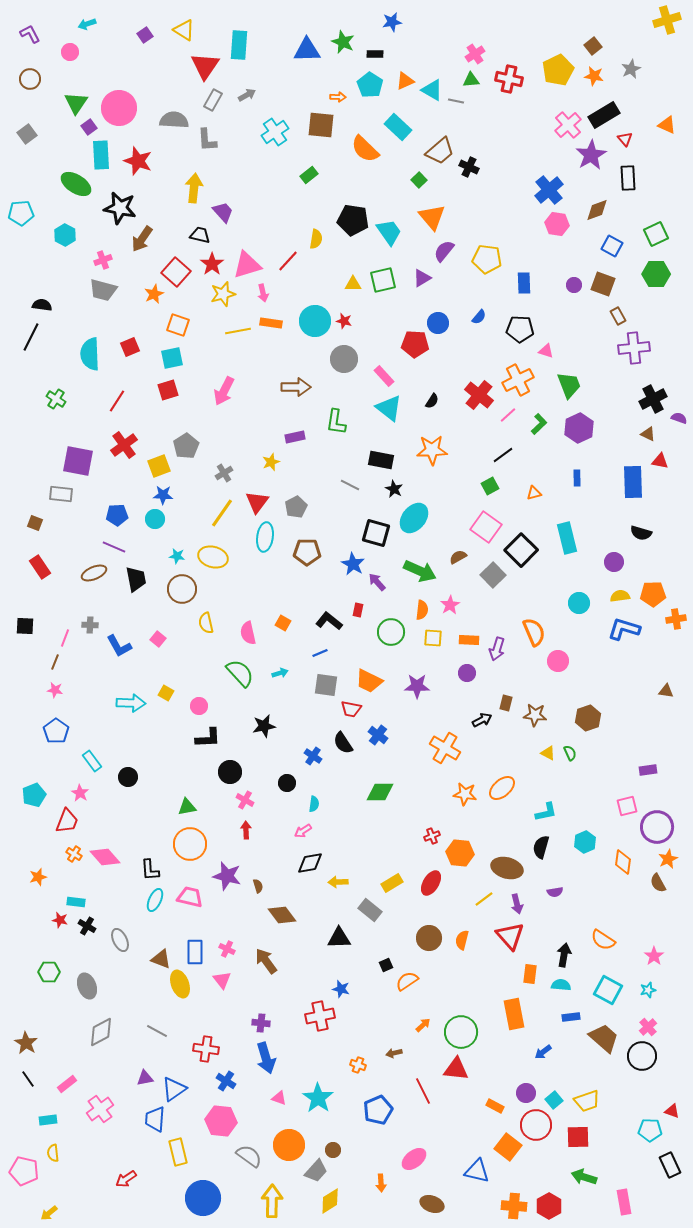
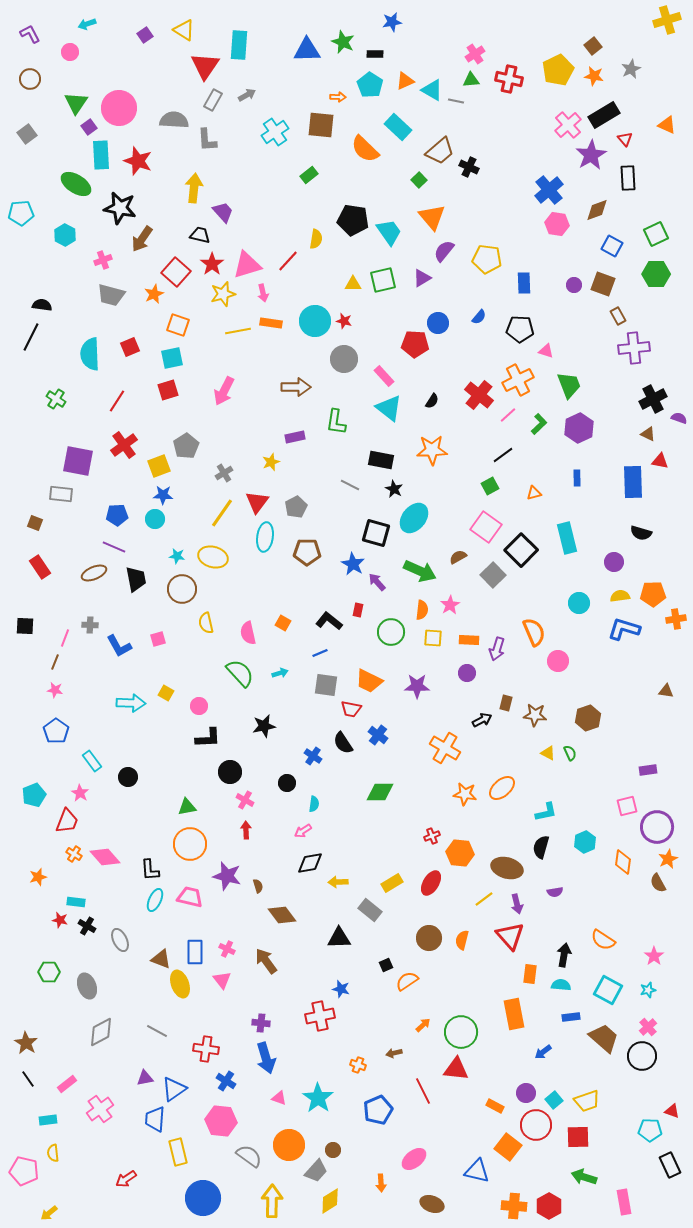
gray trapezoid at (103, 290): moved 8 px right, 5 px down
pink square at (158, 639): rotated 35 degrees clockwise
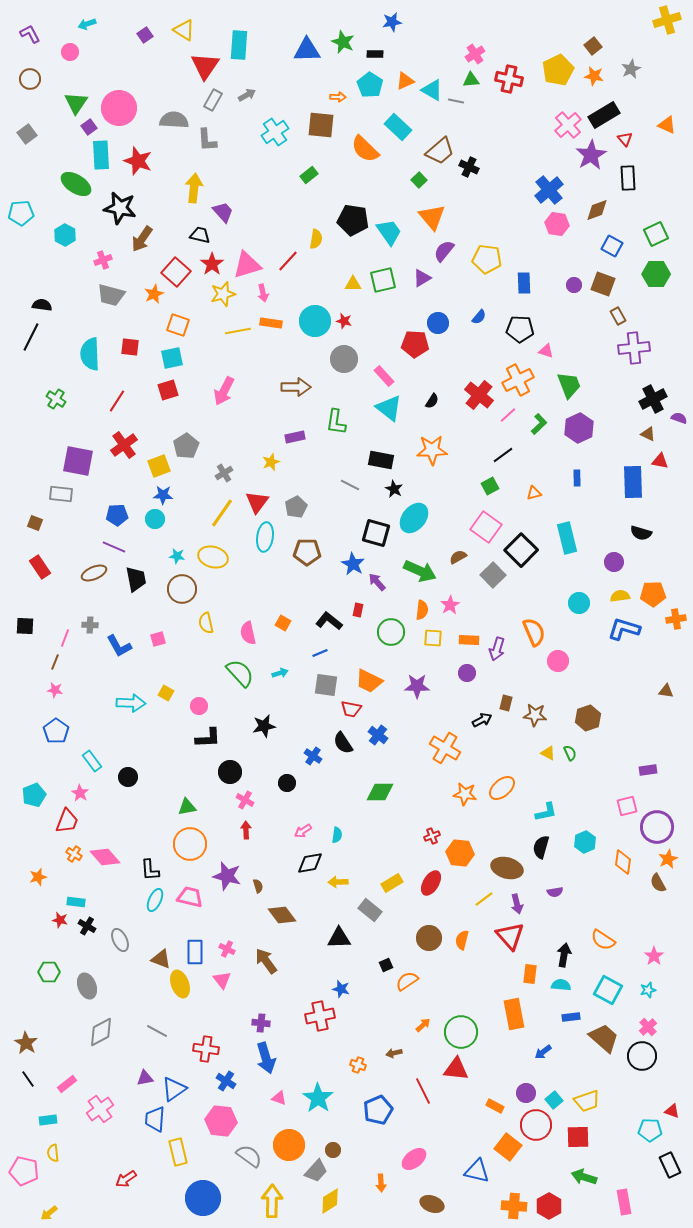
red square at (130, 347): rotated 30 degrees clockwise
cyan semicircle at (314, 804): moved 23 px right, 31 px down
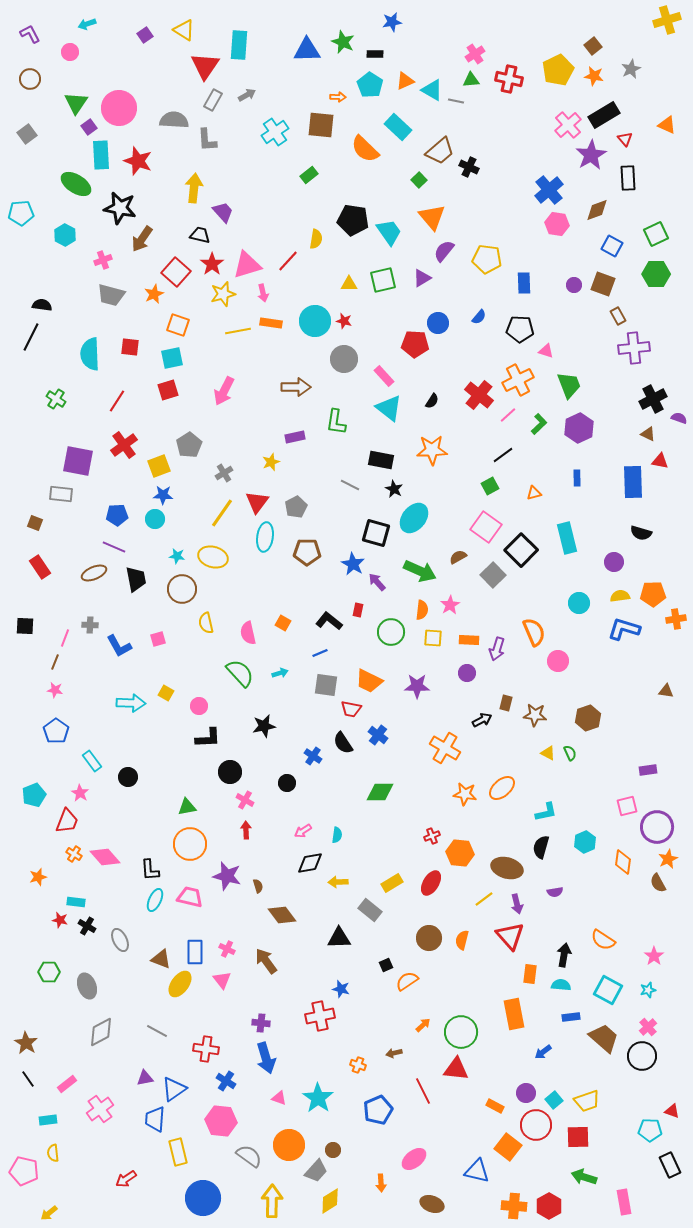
yellow triangle at (353, 284): moved 4 px left
gray pentagon at (186, 446): moved 3 px right, 1 px up
yellow ellipse at (180, 984): rotated 56 degrees clockwise
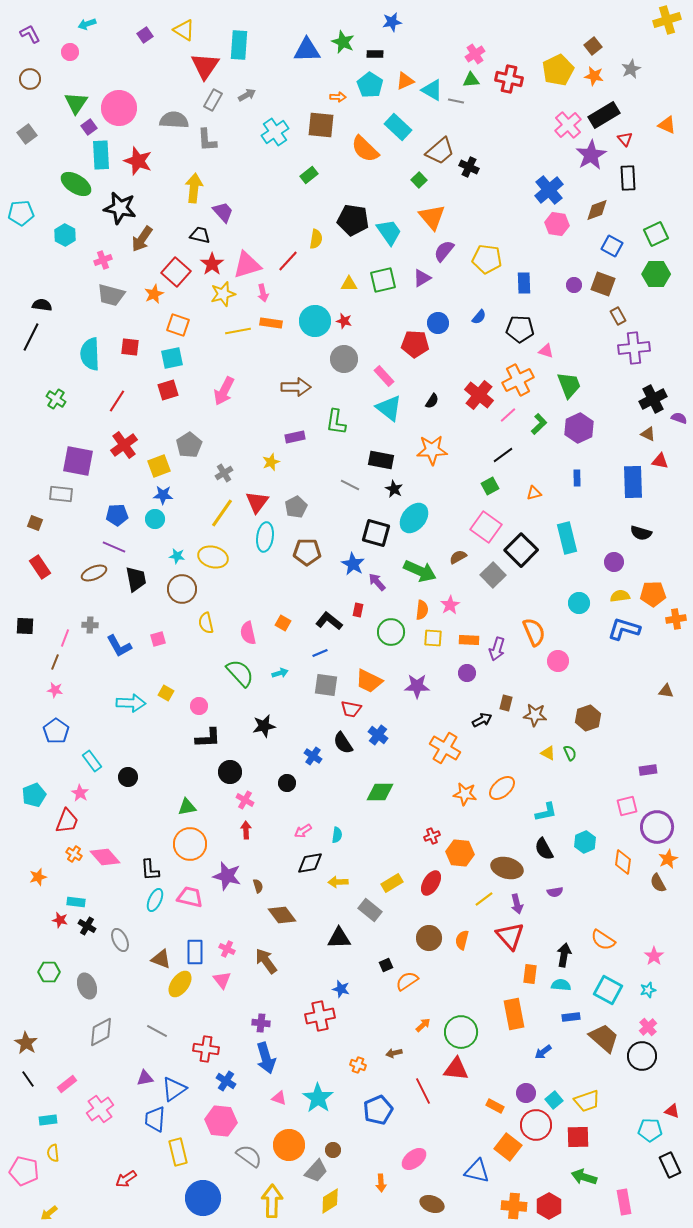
black semicircle at (541, 847): moved 3 px right, 2 px down; rotated 45 degrees counterclockwise
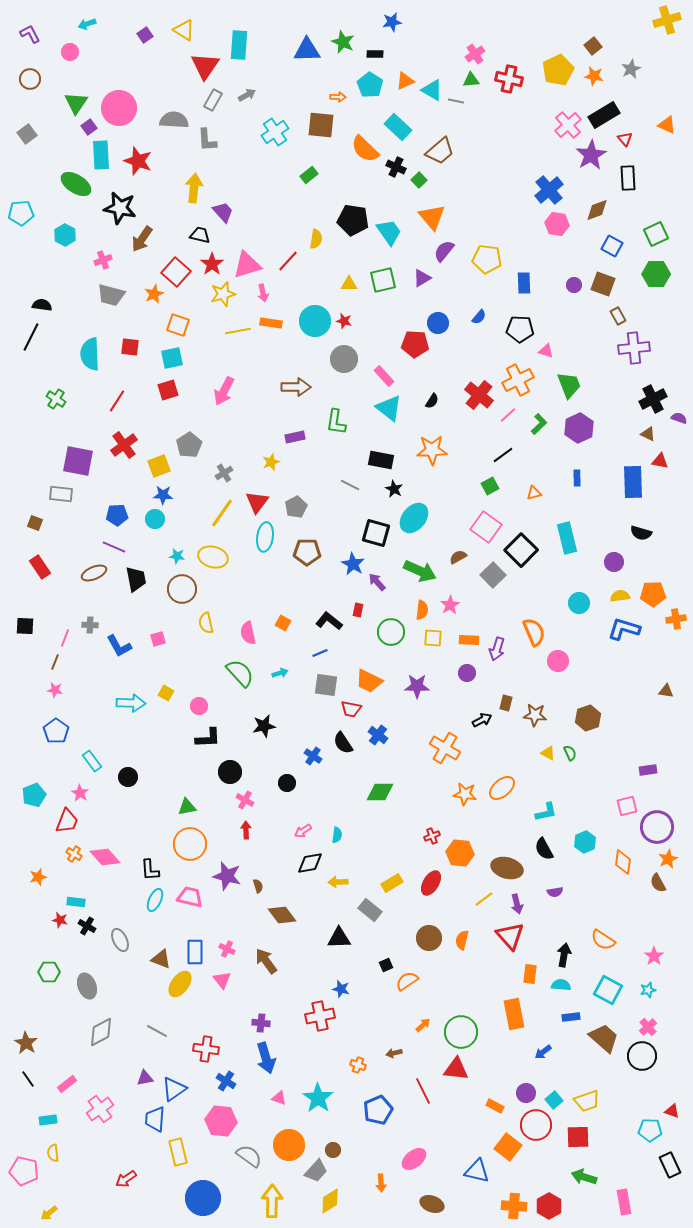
black cross at (469, 167): moved 73 px left
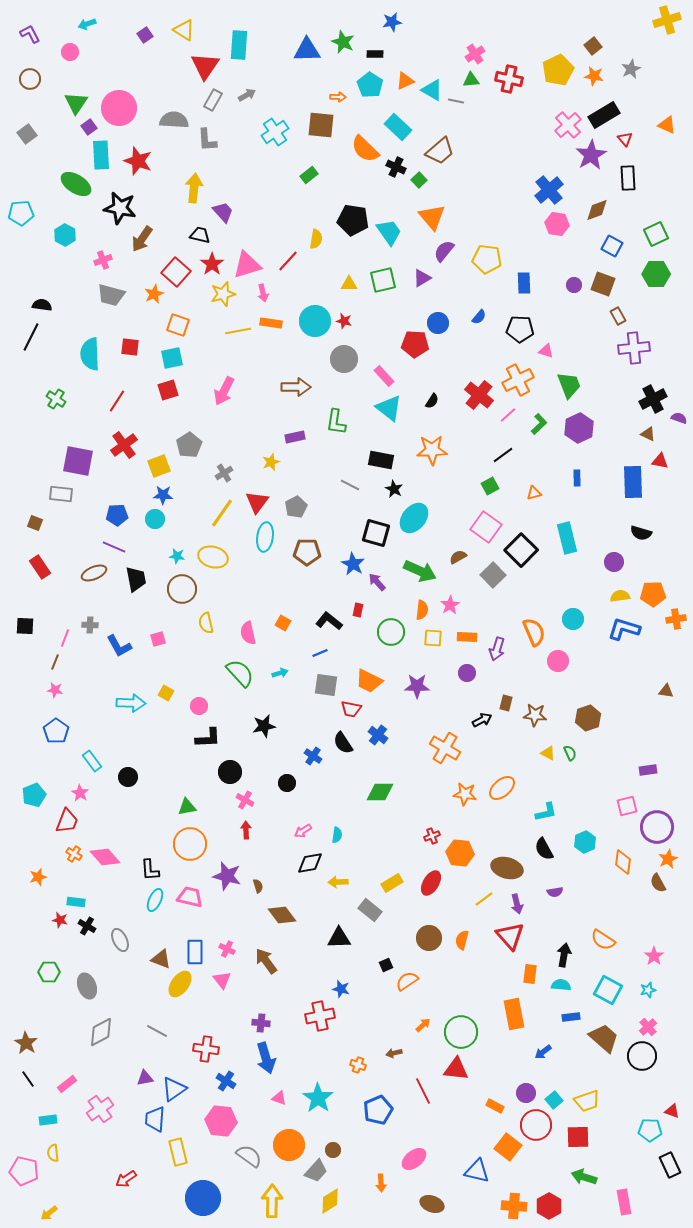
cyan circle at (579, 603): moved 6 px left, 16 px down
orange rectangle at (469, 640): moved 2 px left, 3 px up
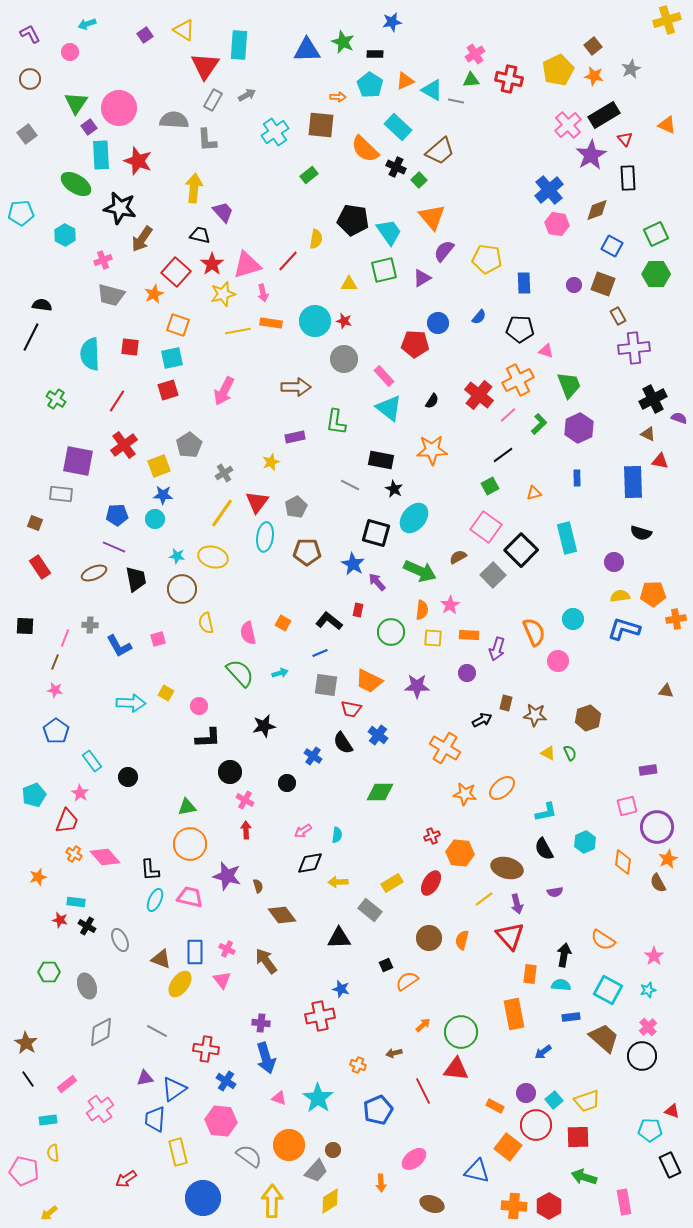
green square at (383, 280): moved 1 px right, 10 px up
orange rectangle at (467, 637): moved 2 px right, 2 px up
